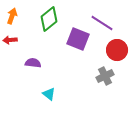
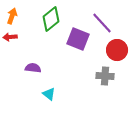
green diamond: moved 2 px right
purple line: rotated 15 degrees clockwise
red arrow: moved 3 px up
purple semicircle: moved 5 px down
gray cross: rotated 30 degrees clockwise
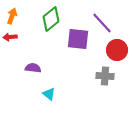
purple square: rotated 15 degrees counterclockwise
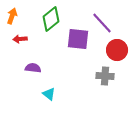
red arrow: moved 10 px right, 2 px down
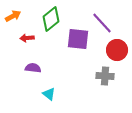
orange arrow: moved 1 px right; rotated 42 degrees clockwise
red arrow: moved 7 px right, 1 px up
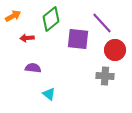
red circle: moved 2 px left
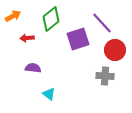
purple square: rotated 25 degrees counterclockwise
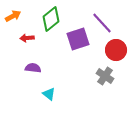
red circle: moved 1 px right
gray cross: rotated 30 degrees clockwise
